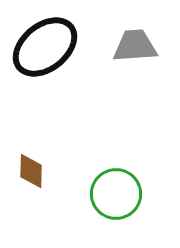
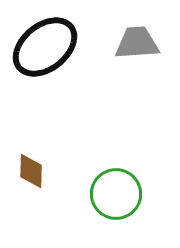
gray trapezoid: moved 2 px right, 3 px up
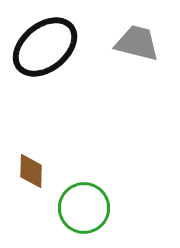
gray trapezoid: rotated 18 degrees clockwise
green circle: moved 32 px left, 14 px down
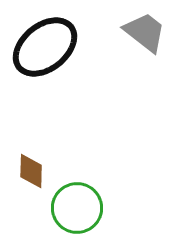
gray trapezoid: moved 8 px right, 11 px up; rotated 24 degrees clockwise
green circle: moved 7 px left
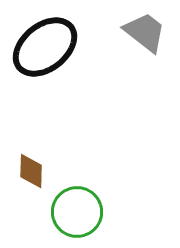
green circle: moved 4 px down
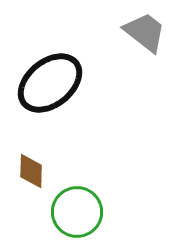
black ellipse: moved 5 px right, 36 px down
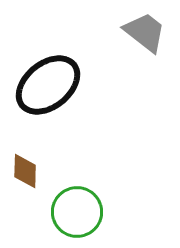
black ellipse: moved 2 px left, 2 px down
brown diamond: moved 6 px left
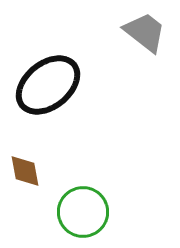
brown diamond: rotated 12 degrees counterclockwise
green circle: moved 6 px right
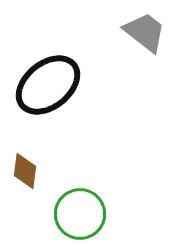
brown diamond: rotated 18 degrees clockwise
green circle: moved 3 px left, 2 px down
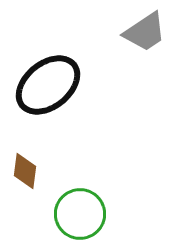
gray trapezoid: rotated 108 degrees clockwise
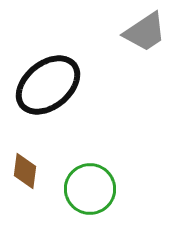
green circle: moved 10 px right, 25 px up
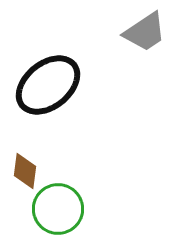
green circle: moved 32 px left, 20 px down
